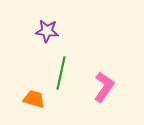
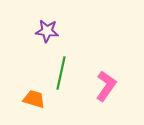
pink L-shape: moved 2 px right, 1 px up
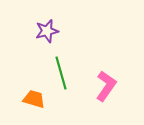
purple star: rotated 20 degrees counterclockwise
green line: rotated 28 degrees counterclockwise
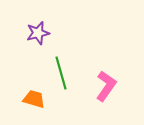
purple star: moved 9 px left, 2 px down
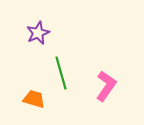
purple star: rotated 10 degrees counterclockwise
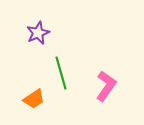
orange trapezoid: rotated 130 degrees clockwise
